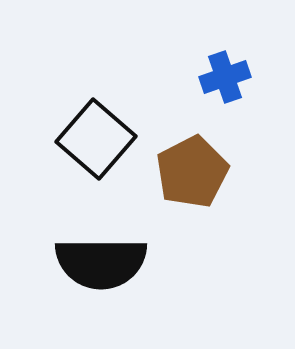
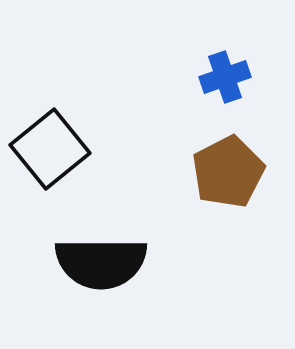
black square: moved 46 px left, 10 px down; rotated 10 degrees clockwise
brown pentagon: moved 36 px right
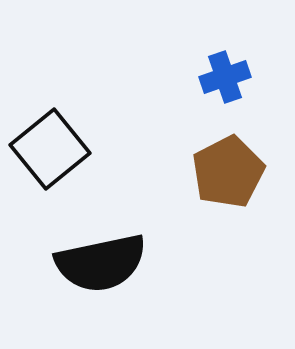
black semicircle: rotated 12 degrees counterclockwise
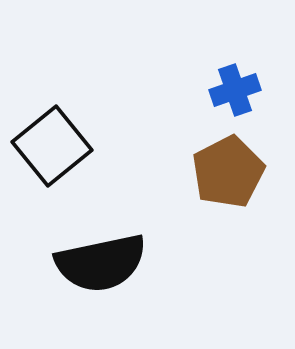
blue cross: moved 10 px right, 13 px down
black square: moved 2 px right, 3 px up
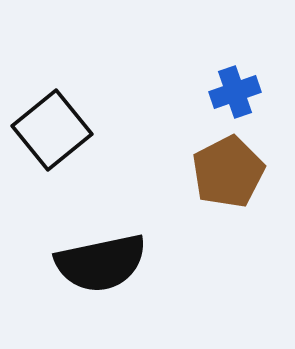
blue cross: moved 2 px down
black square: moved 16 px up
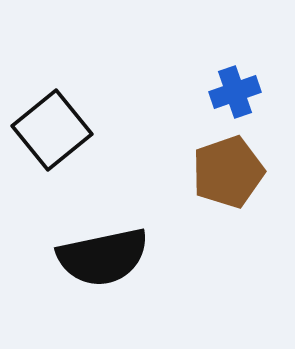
brown pentagon: rotated 8 degrees clockwise
black semicircle: moved 2 px right, 6 px up
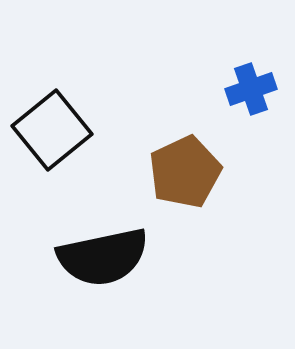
blue cross: moved 16 px right, 3 px up
brown pentagon: moved 43 px left; rotated 6 degrees counterclockwise
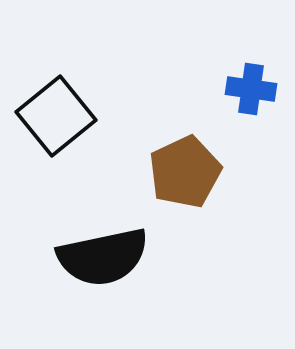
blue cross: rotated 27 degrees clockwise
black square: moved 4 px right, 14 px up
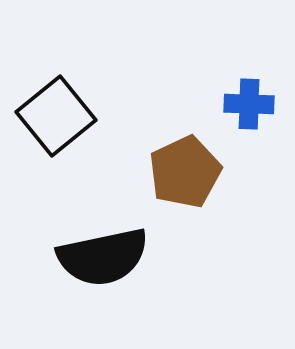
blue cross: moved 2 px left, 15 px down; rotated 6 degrees counterclockwise
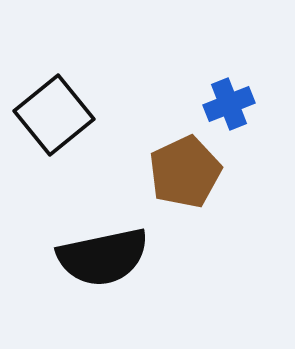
blue cross: moved 20 px left; rotated 24 degrees counterclockwise
black square: moved 2 px left, 1 px up
